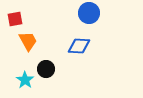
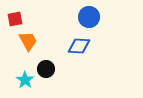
blue circle: moved 4 px down
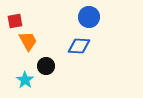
red square: moved 2 px down
black circle: moved 3 px up
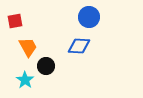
orange trapezoid: moved 6 px down
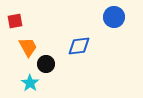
blue circle: moved 25 px right
blue diamond: rotated 10 degrees counterclockwise
black circle: moved 2 px up
cyan star: moved 5 px right, 3 px down
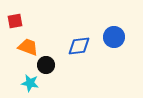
blue circle: moved 20 px down
orange trapezoid: rotated 40 degrees counterclockwise
black circle: moved 1 px down
cyan star: rotated 24 degrees counterclockwise
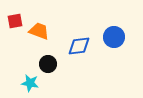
orange trapezoid: moved 11 px right, 16 px up
black circle: moved 2 px right, 1 px up
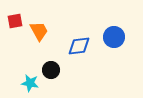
orange trapezoid: rotated 40 degrees clockwise
black circle: moved 3 px right, 6 px down
